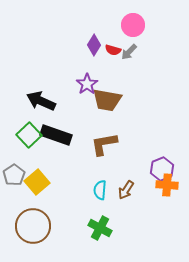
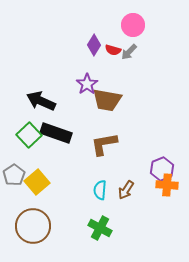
black rectangle: moved 2 px up
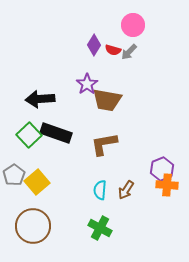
black arrow: moved 1 px left, 2 px up; rotated 28 degrees counterclockwise
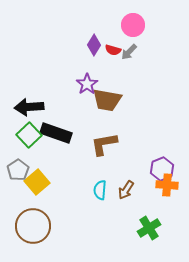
black arrow: moved 11 px left, 8 px down
gray pentagon: moved 4 px right, 5 px up
green cross: moved 49 px right; rotated 30 degrees clockwise
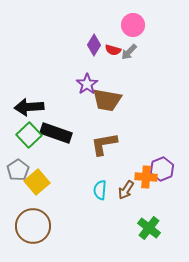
orange cross: moved 21 px left, 8 px up
green cross: rotated 20 degrees counterclockwise
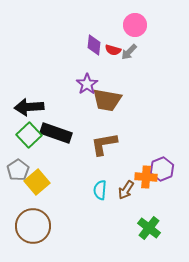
pink circle: moved 2 px right
purple diamond: rotated 25 degrees counterclockwise
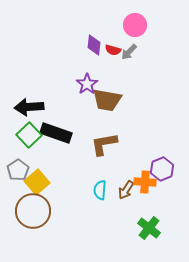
orange cross: moved 1 px left, 5 px down
brown circle: moved 15 px up
